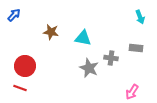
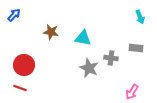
red circle: moved 1 px left, 1 px up
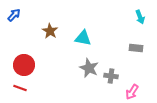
brown star: moved 1 px left, 1 px up; rotated 21 degrees clockwise
gray cross: moved 18 px down
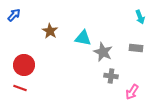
gray star: moved 14 px right, 16 px up
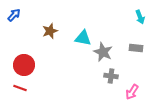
brown star: rotated 21 degrees clockwise
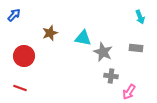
brown star: moved 2 px down
red circle: moved 9 px up
pink arrow: moved 3 px left
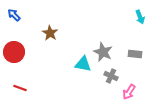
blue arrow: rotated 88 degrees counterclockwise
brown star: rotated 21 degrees counterclockwise
cyan triangle: moved 26 px down
gray rectangle: moved 1 px left, 6 px down
red circle: moved 10 px left, 4 px up
gray cross: rotated 16 degrees clockwise
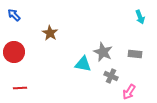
red line: rotated 24 degrees counterclockwise
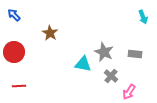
cyan arrow: moved 3 px right
gray star: moved 1 px right
gray cross: rotated 16 degrees clockwise
red line: moved 1 px left, 2 px up
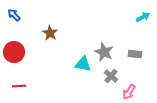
cyan arrow: rotated 96 degrees counterclockwise
